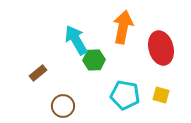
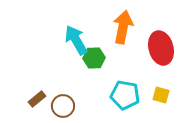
green hexagon: moved 2 px up
brown rectangle: moved 1 px left, 26 px down
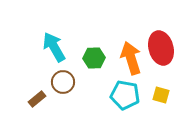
orange arrow: moved 8 px right, 31 px down; rotated 28 degrees counterclockwise
cyan arrow: moved 22 px left, 7 px down
brown circle: moved 24 px up
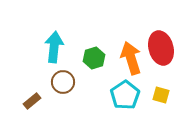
cyan arrow: rotated 36 degrees clockwise
green hexagon: rotated 15 degrees counterclockwise
cyan pentagon: rotated 28 degrees clockwise
brown rectangle: moved 5 px left, 2 px down
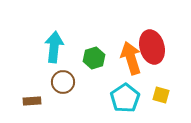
red ellipse: moved 9 px left, 1 px up
cyan pentagon: moved 3 px down
brown rectangle: rotated 36 degrees clockwise
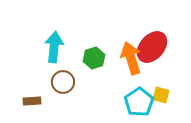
red ellipse: rotated 56 degrees clockwise
cyan pentagon: moved 14 px right, 4 px down
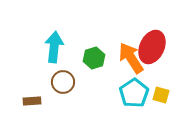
red ellipse: rotated 16 degrees counterclockwise
orange arrow: rotated 16 degrees counterclockwise
cyan pentagon: moved 5 px left, 9 px up
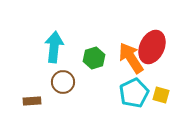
cyan pentagon: rotated 8 degrees clockwise
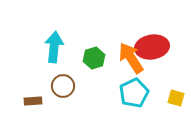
red ellipse: rotated 56 degrees clockwise
brown circle: moved 4 px down
yellow square: moved 15 px right, 3 px down
brown rectangle: moved 1 px right
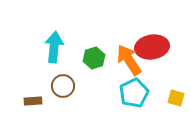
orange arrow: moved 2 px left, 2 px down
